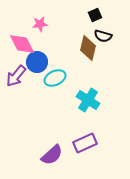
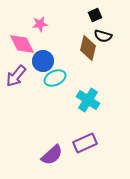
blue circle: moved 6 px right, 1 px up
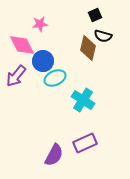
pink diamond: moved 1 px down
cyan cross: moved 5 px left
purple semicircle: moved 2 px right; rotated 20 degrees counterclockwise
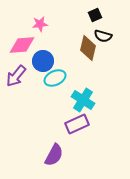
pink diamond: rotated 68 degrees counterclockwise
purple rectangle: moved 8 px left, 19 px up
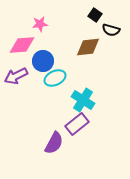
black square: rotated 32 degrees counterclockwise
black semicircle: moved 8 px right, 6 px up
brown diamond: moved 1 px up; rotated 70 degrees clockwise
purple arrow: rotated 25 degrees clockwise
purple rectangle: rotated 15 degrees counterclockwise
purple semicircle: moved 12 px up
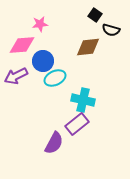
cyan cross: rotated 20 degrees counterclockwise
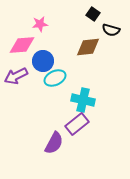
black square: moved 2 px left, 1 px up
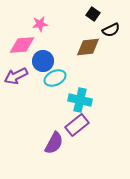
black semicircle: rotated 42 degrees counterclockwise
cyan cross: moved 3 px left
purple rectangle: moved 1 px down
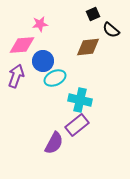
black square: rotated 32 degrees clockwise
black semicircle: rotated 66 degrees clockwise
purple arrow: rotated 135 degrees clockwise
